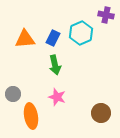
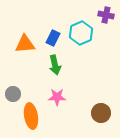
orange triangle: moved 5 px down
pink star: rotated 18 degrees counterclockwise
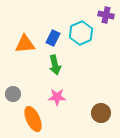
orange ellipse: moved 2 px right, 3 px down; rotated 15 degrees counterclockwise
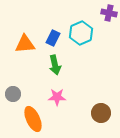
purple cross: moved 3 px right, 2 px up
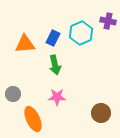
purple cross: moved 1 px left, 8 px down
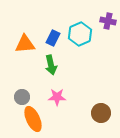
cyan hexagon: moved 1 px left, 1 px down
green arrow: moved 4 px left
gray circle: moved 9 px right, 3 px down
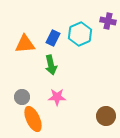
brown circle: moved 5 px right, 3 px down
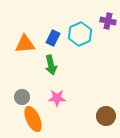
pink star: moved 1 px down
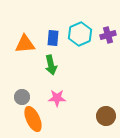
purple cross: moved 14 px down; rotated 28 degrees counterclockwise
blue rectangle: rotated 21 degrees counterclockwise
